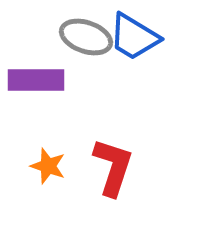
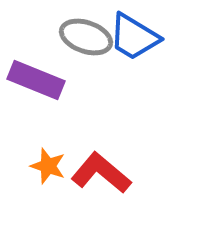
purple rectangle: rotated 22 degrees clockwise
red L-shape: moved 12 px left, 6 px down; rotated 68 degrees counterclockwise
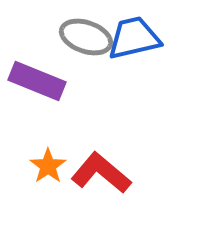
blue trapezoid: moved 1 px down; rotated 136 degrees clockwise
purple rectangle: moved 1 px right, 1 px down
orange star: rotated 18 degrees clockwise
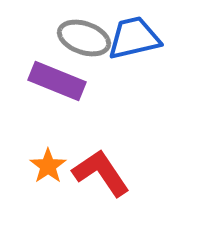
gray ellipse: moved 2 px left, 1 px down
purple rectangle: moved 20 px right
red L-shape: rotated 16 degrees clockwise
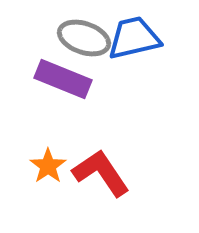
purple rectangle: moved 6 px right, 2 px up
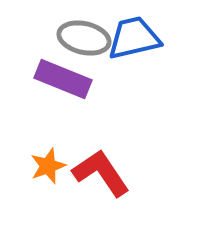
gray ellipse: rotated 6 degrees counterclockwise
orange star: rotated 15 degrees clockwise
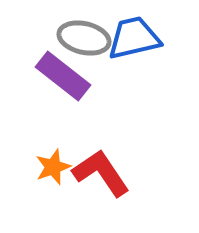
purple rectangle: moved 3 px up; rotated 16 degrees clockwise
orange star: moved 5 px right, 1 px down
